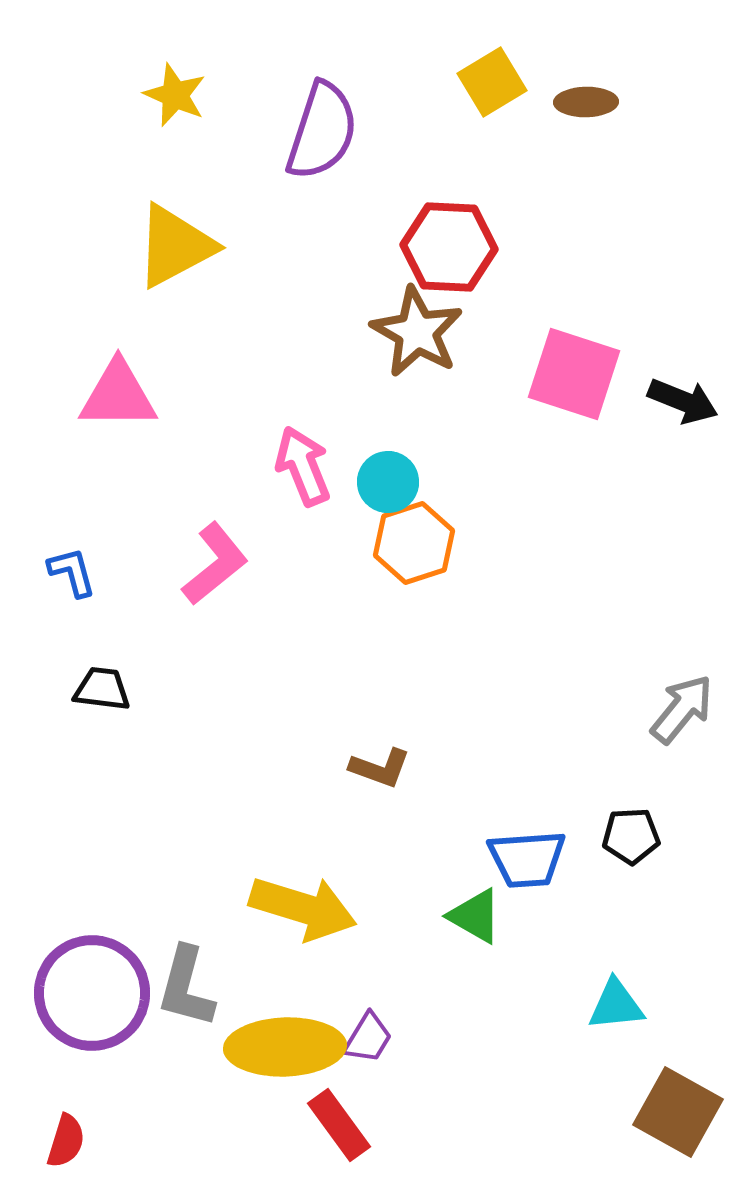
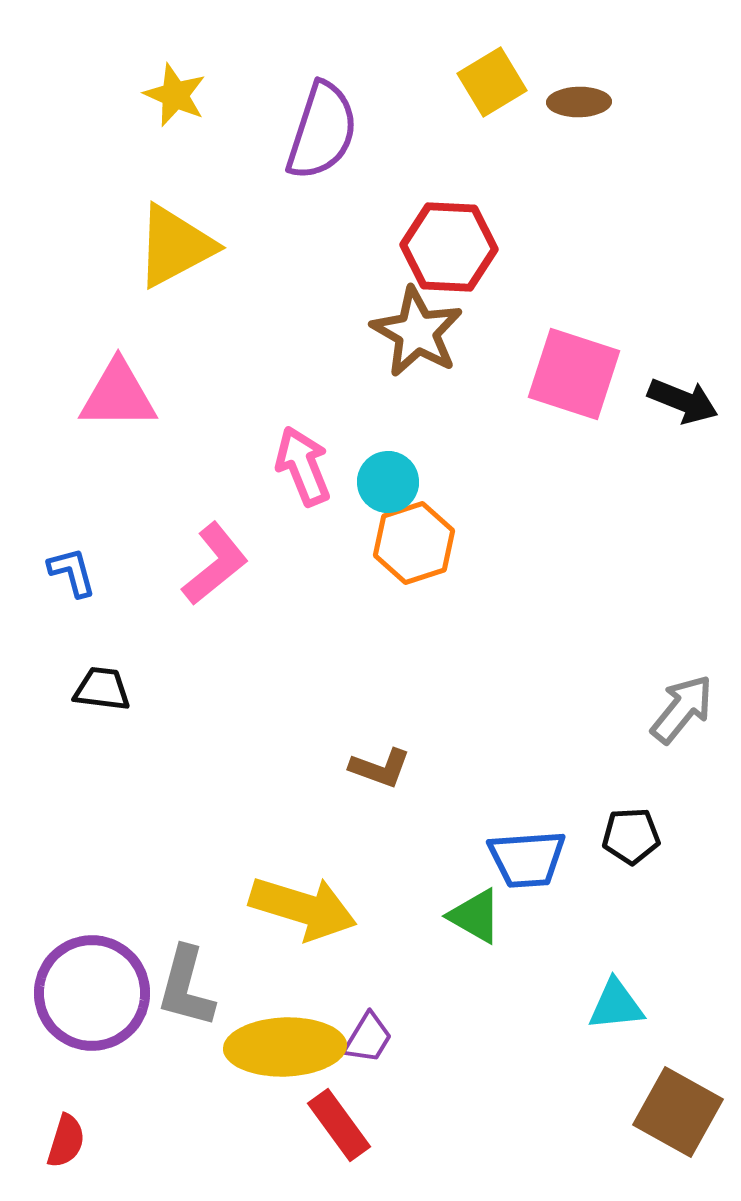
brown ellipse: moved 7 px left
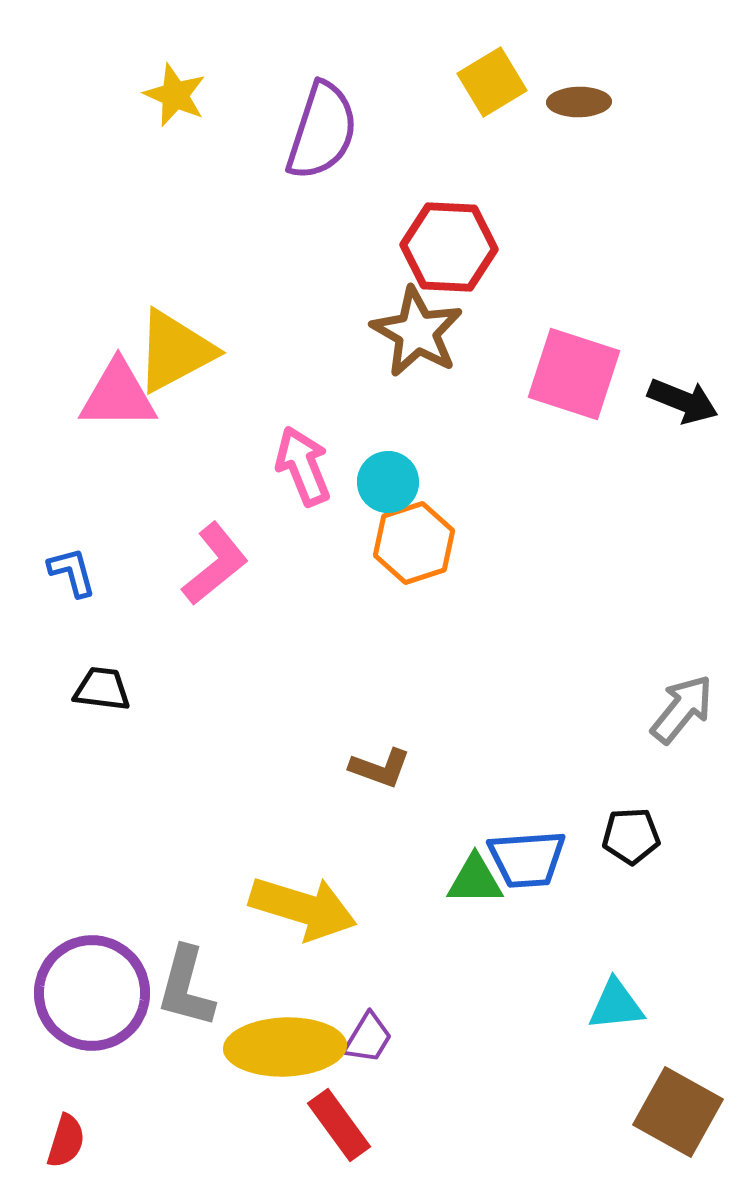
yellow triangle: moved 105 px down
green triangle: moved 36 px up; rotated 30 degrees counterclockwise
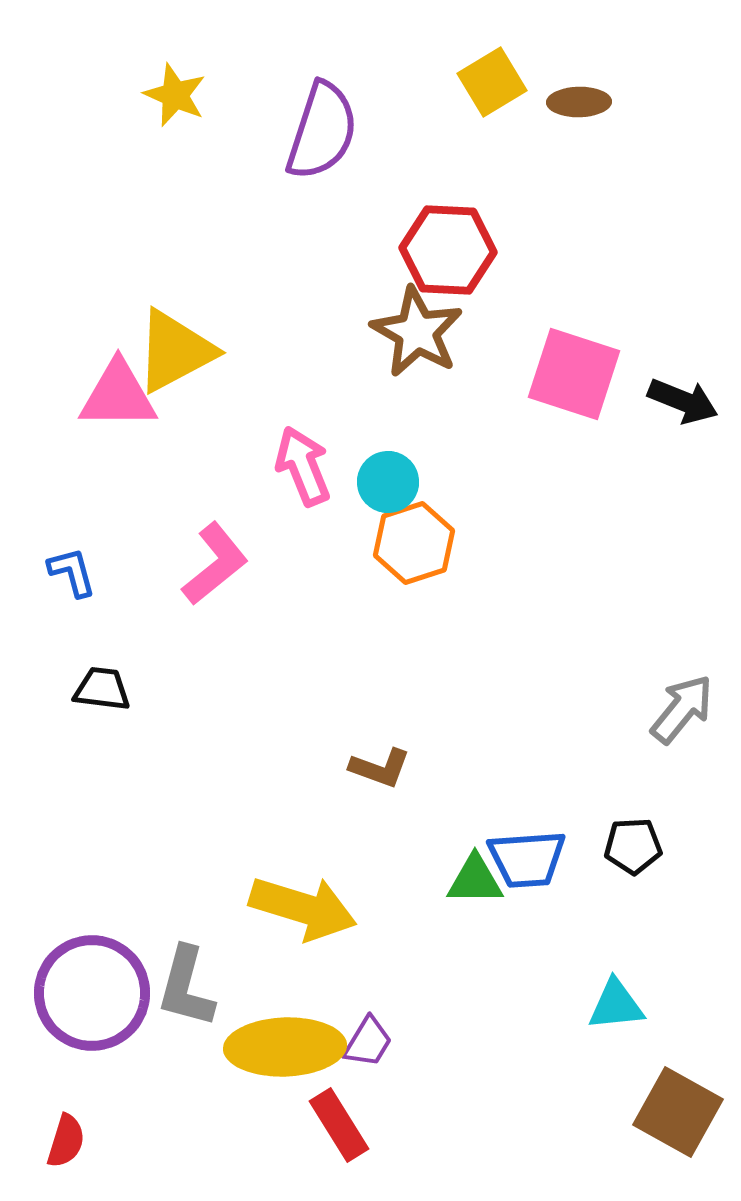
red hexagon: moved 1 px left, 3 px down
black pentagon: moved 2 px right, 10 px down
purple trapezoid: moved 4 px down
red rectangle: rotated 4 degrees clockwise
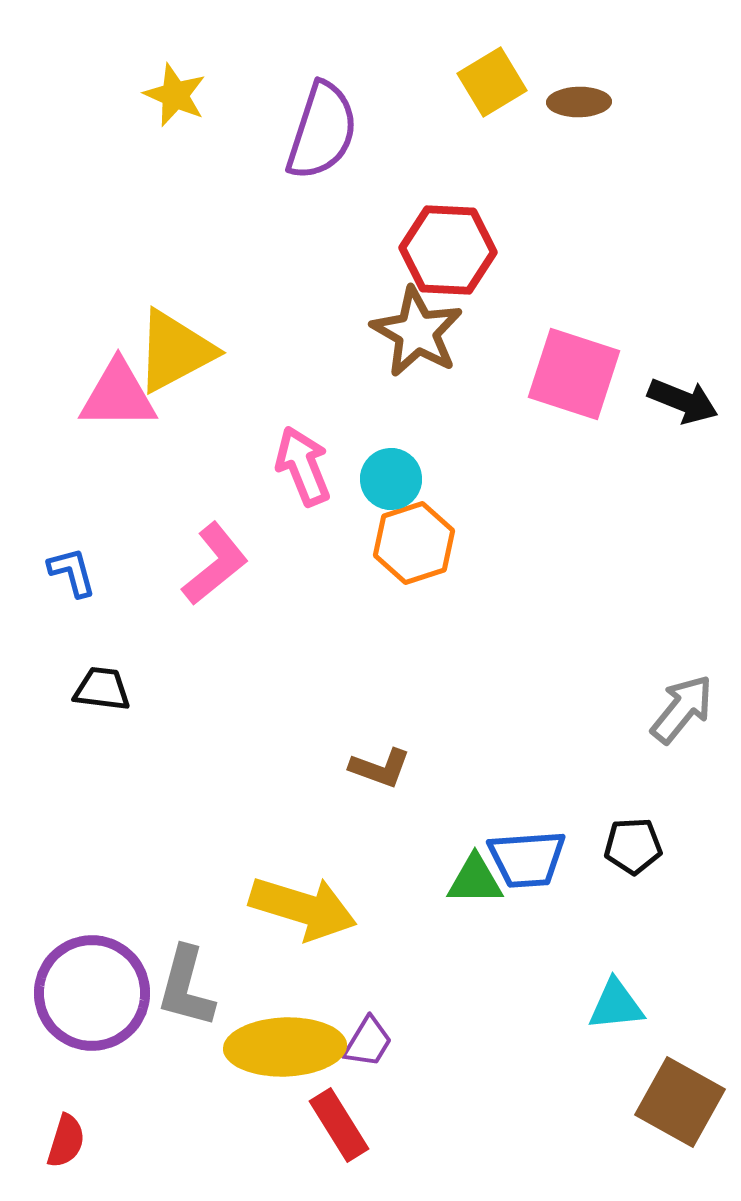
cyan circle: moved 3 px right, 3 px up
brown square: moved 2 px right, 10 px up
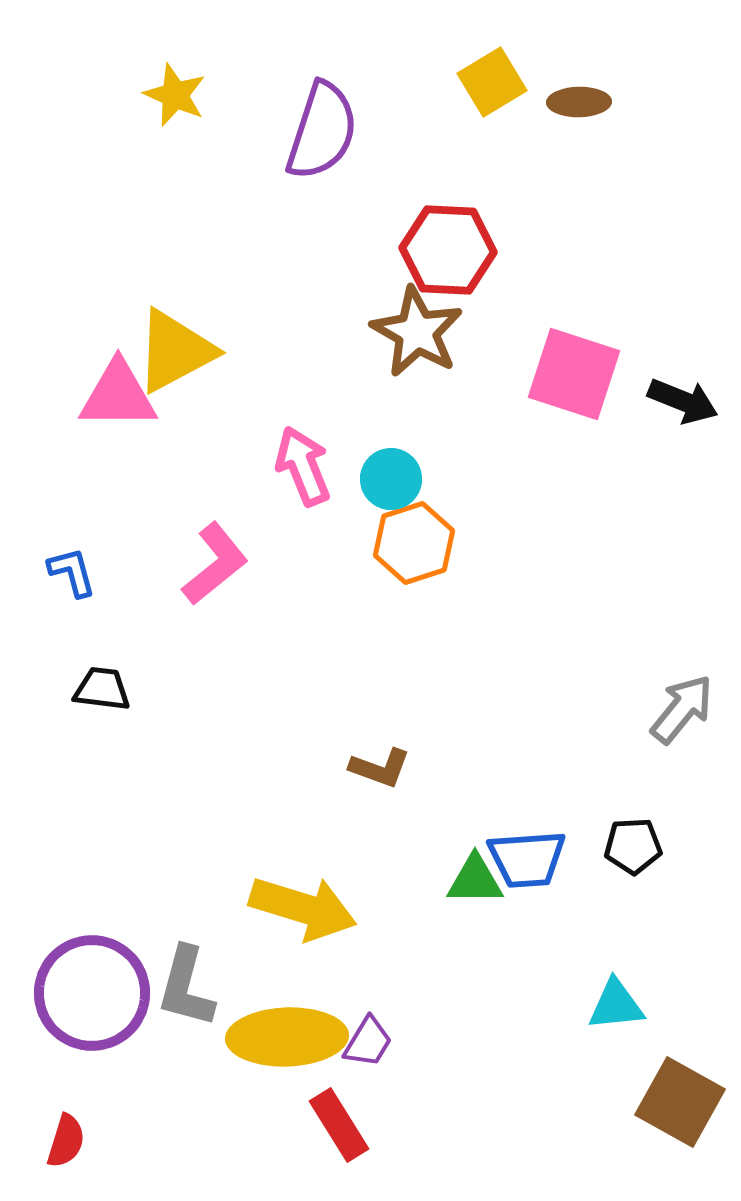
yellow ellipse: moved 2 px right, 10 px up
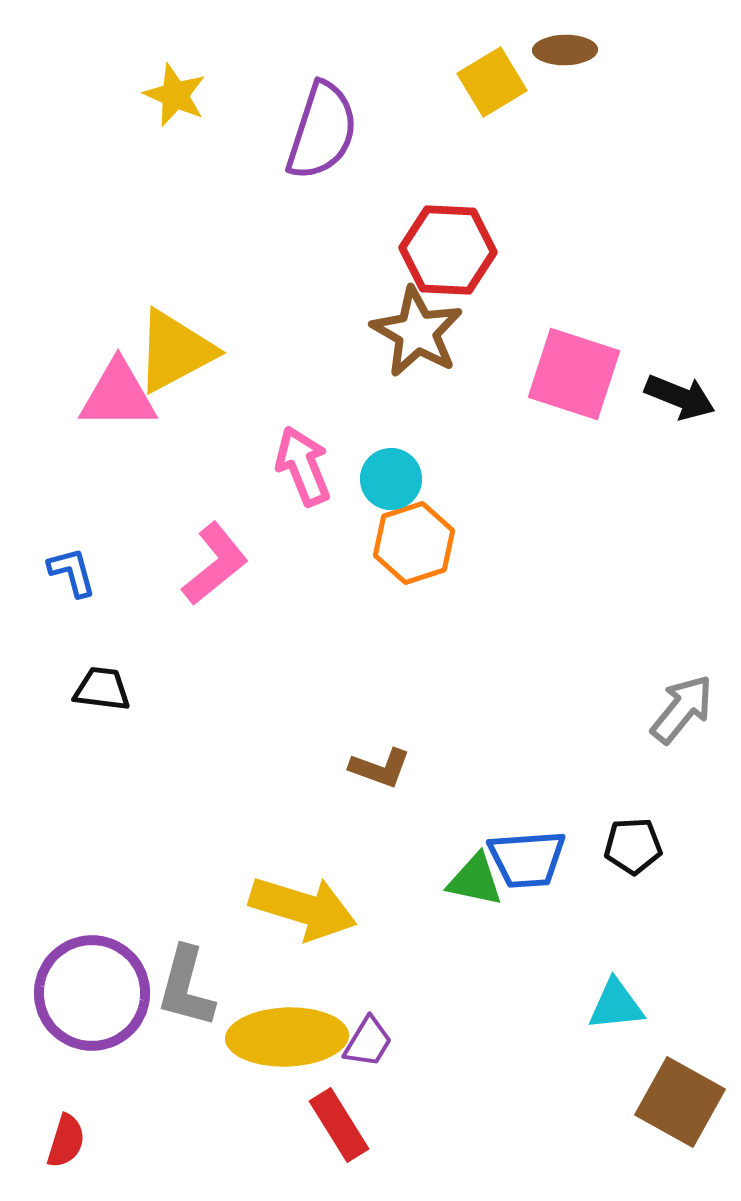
brown ellipse: moved 14 px left, 52 px up
black arrow: moved 3 px left, 4 px up
green triangle: rotated 12 degrees clockwise
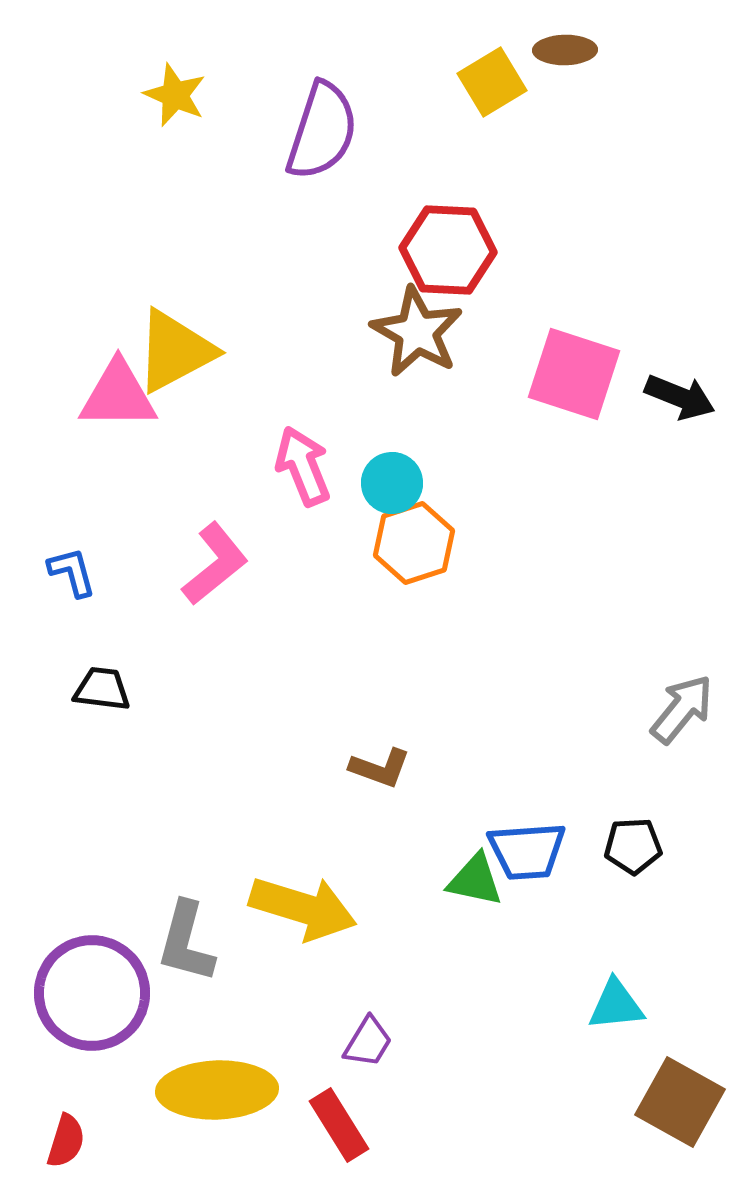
cyan circle: moved 1 px right, 4 px down
blue trapezoid: moved 8 px up
gray L-shape: moved 45 px up
yellow ellipse: moved 70 px left, 53 px down
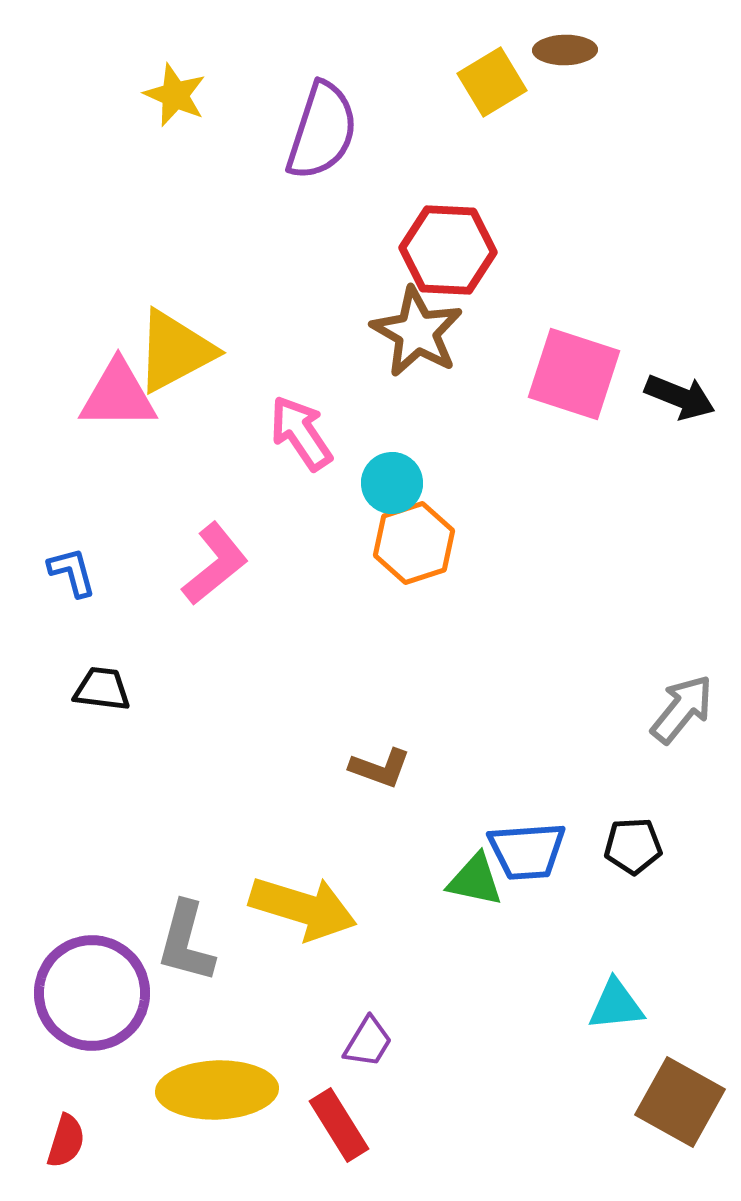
pink arrow: moved 2 px left, 33 px up; rotated 12 degrees counterclockwise
